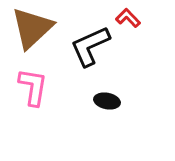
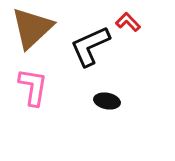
red L-shape: moved 4 px down
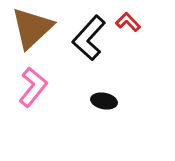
black L-shape: moved 1 px left, 8 px up; rotated 24 degrees counterclockwise
pink L-shape: rotated 30 degrees clockwise
black ellipse: moved 3 px left
